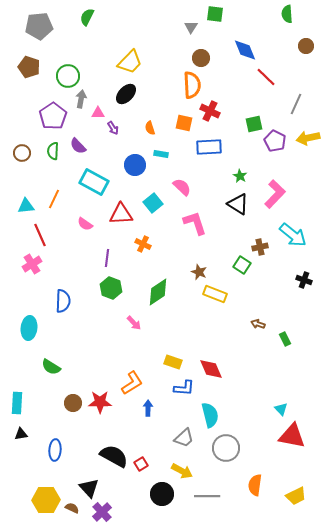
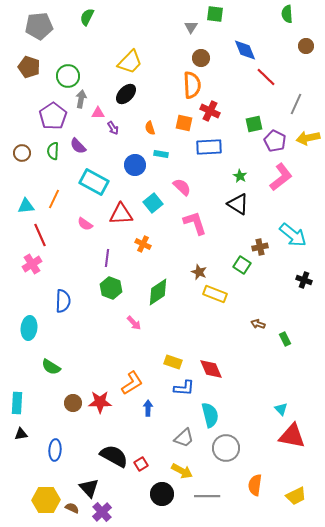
pink L-shape at (275, 194): moved 6 px right, 17 px up; rotated 8 degrees clockwise
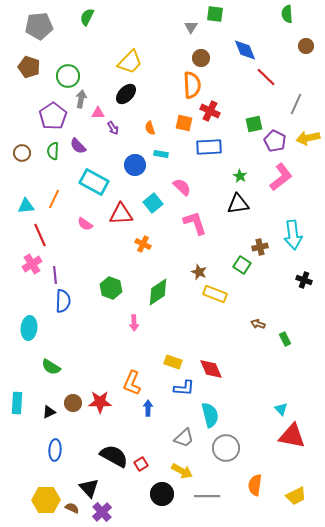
black triangle at (238, 204): rotated 40 degrees counterclockwise
cyan arrow at (293, 235): rotated 44 degrees clockwise
purple line at (107, 258): moved 52 px left, 17 px down; rotated 12 degrees counterclockwise
pink arrow at (134, 323): rotated 42 degrees clockwise
orange L-shape at (132, 383): rotated 145 degrees clockwise
black triangle at (21, 434): moved 28 px right, 22 px up; rotated 16 degrees counterclockwise
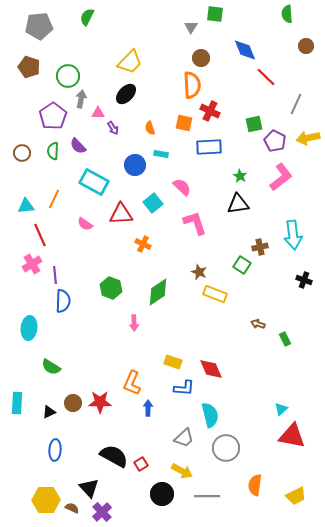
cyan triangle at (281, 409): rotated 32 degrees clockwise
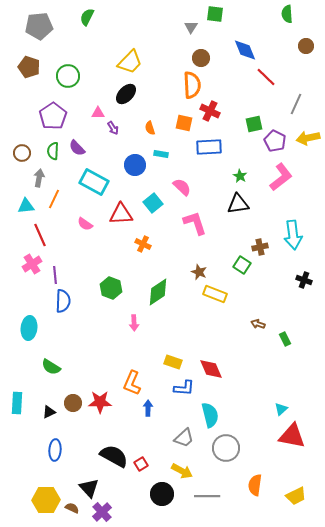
gray arrow at (81, 99): moved 42 px left, 79 px down
purple semicircle at (78, 146): moved 1 px left, 2 px down
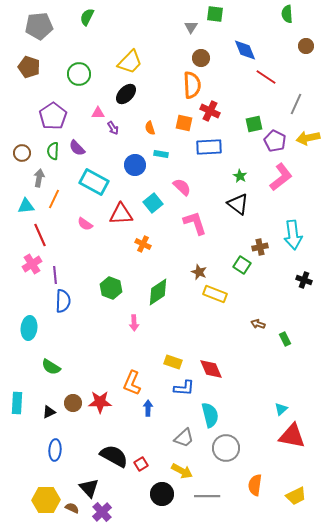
green circle at (68, 76): moved 11 px right, 2 px up
red line at (266, 77): rotated 10 degrees counterclockwise
black triangle at (238, 204): rotated 45 degrees clockwise
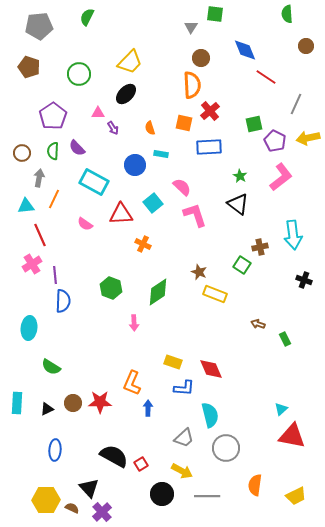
red cross at (210, 111): rotated 24 degrees clockwise
pink L-shape at (195, 223): moved 8 px up
black triangle at (49, 412): moved 2 px left, 3 px up
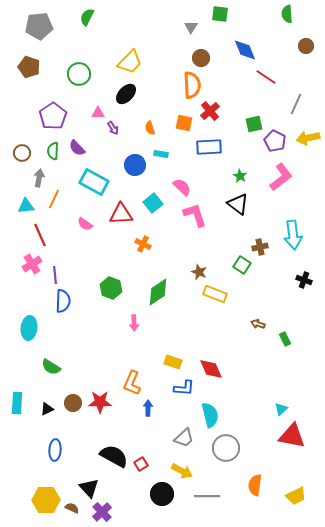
green square at (215, 14): moved 5 px right
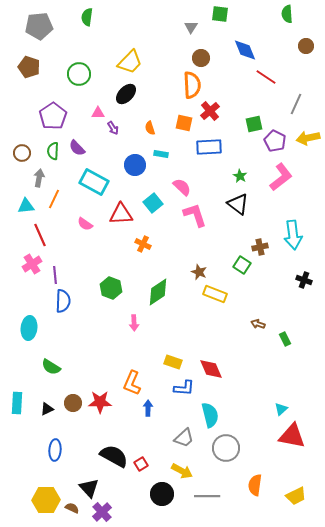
green semicircle at (87, 17): rotated 18 degrees counterclockwise
